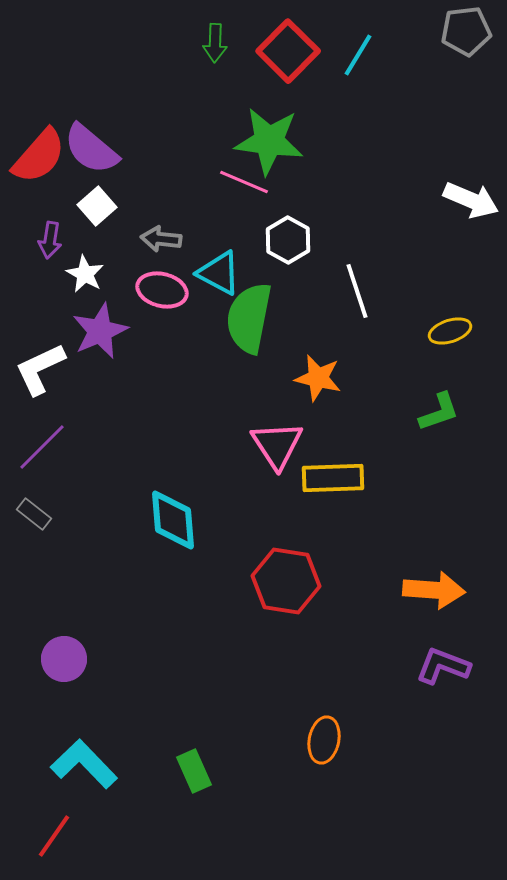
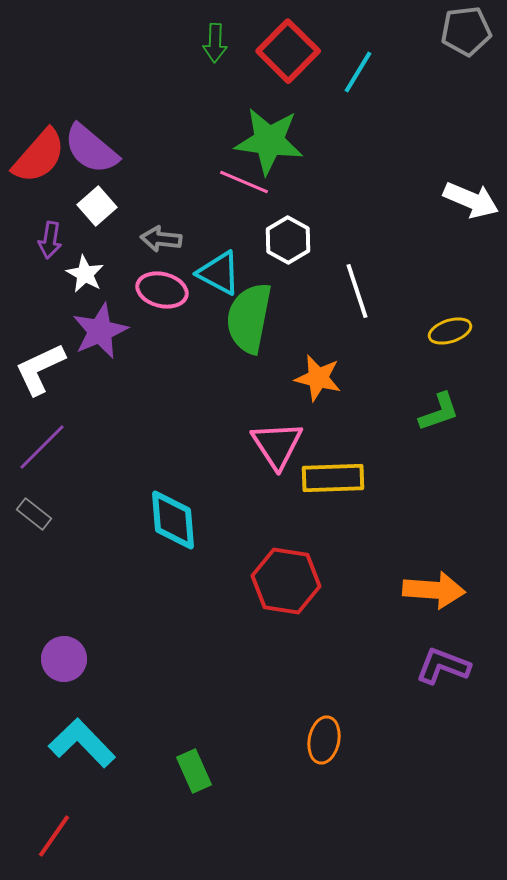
cyan line: moved 17 px down
cyan L-shape: moved 2 px left, 21 px up
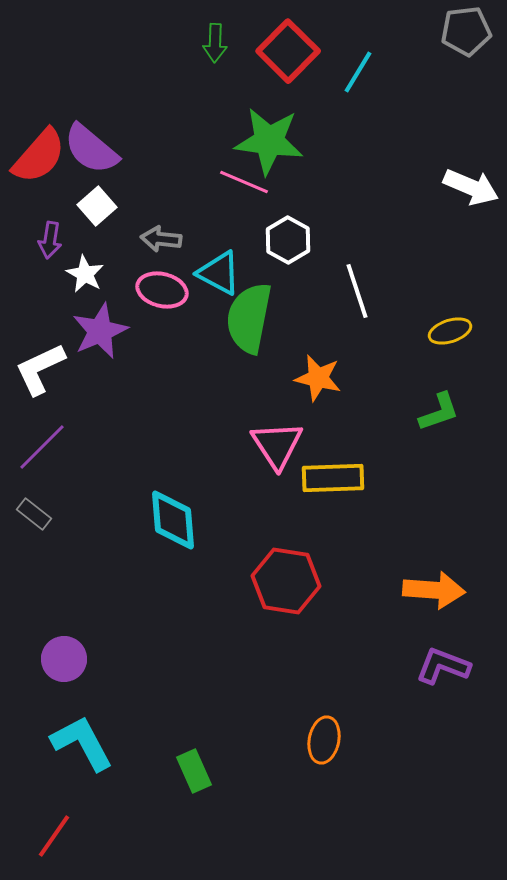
white arrow: moved 13 px up
cyan L-shape: rotated 16 degrees clockwise
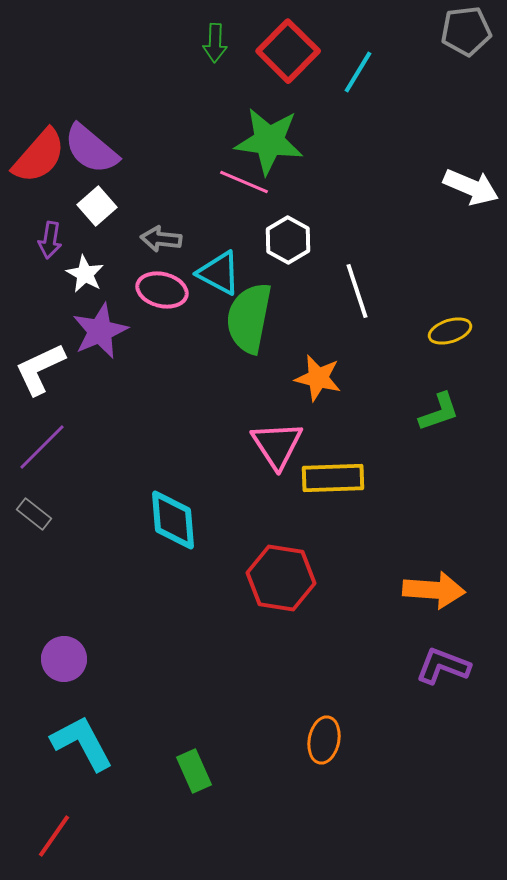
red hexagon: moved 5 px left, 3 px up
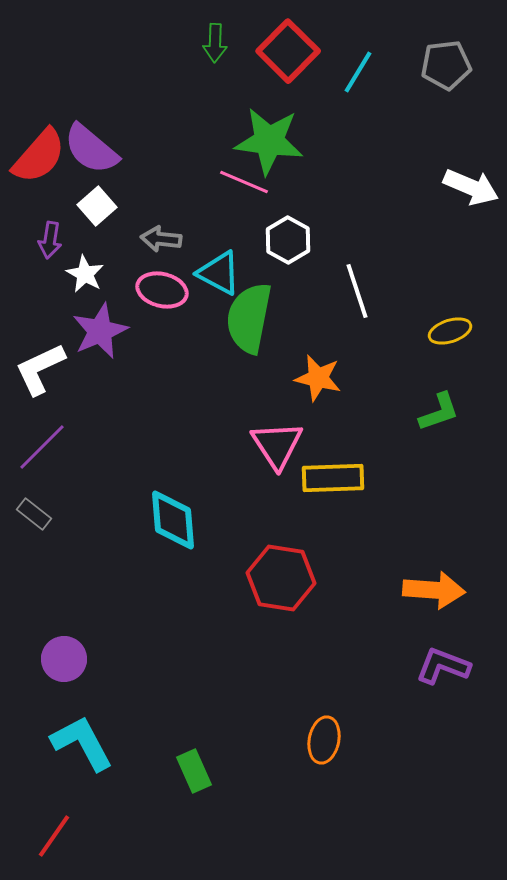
gray pentagon: moved 20 px left, 34 px down
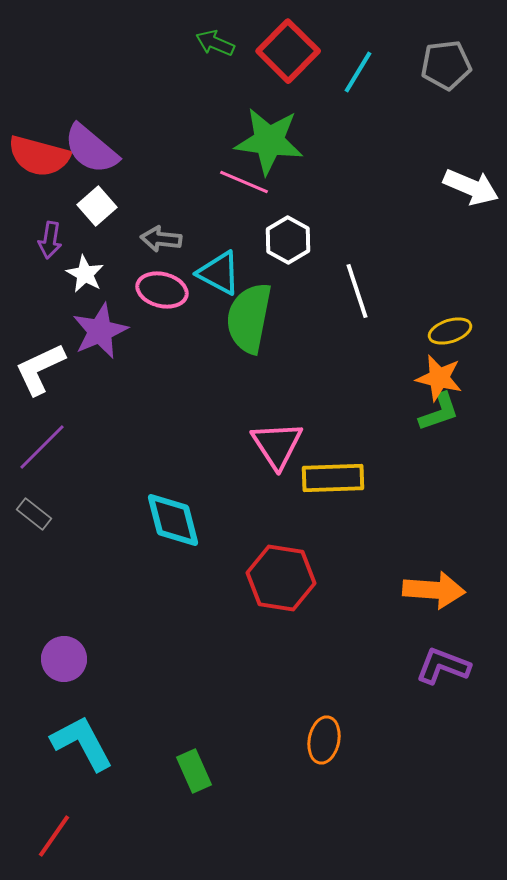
green arrow: rotated 111 degrees clockwise
red semicircle: rotated 64 degrees clockwise
orange star: moved 121 px right
cyan diamond: rotated 10 degrees counterclockwise
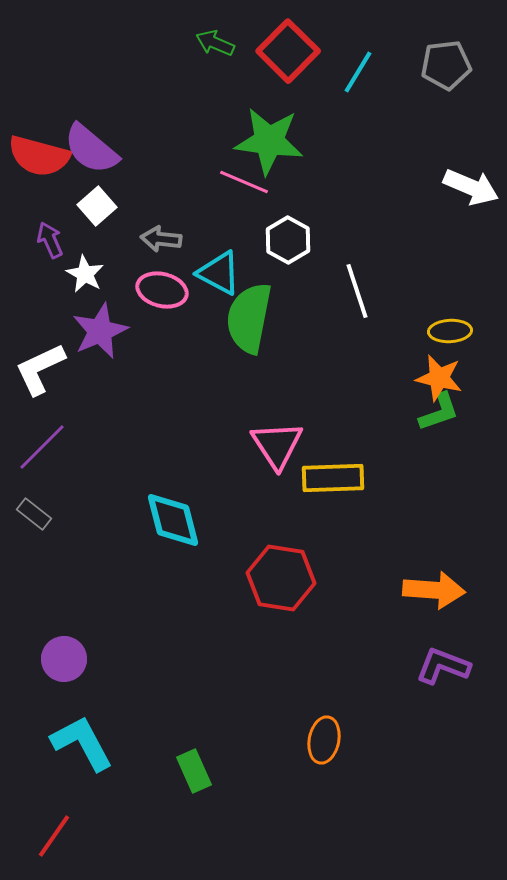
purple arrow: rotated 147 degrees clockwise
yellow ellipse: rotated 15 degrees clockwise
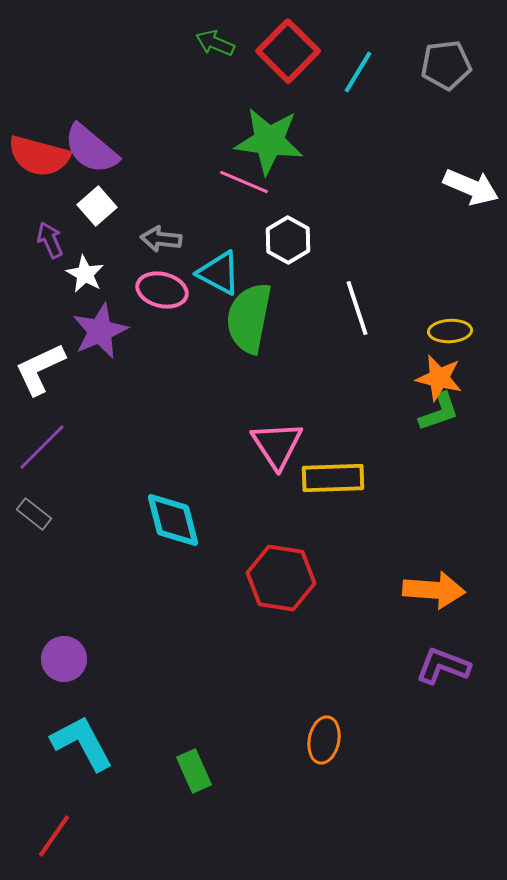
white line: moved 17 px down
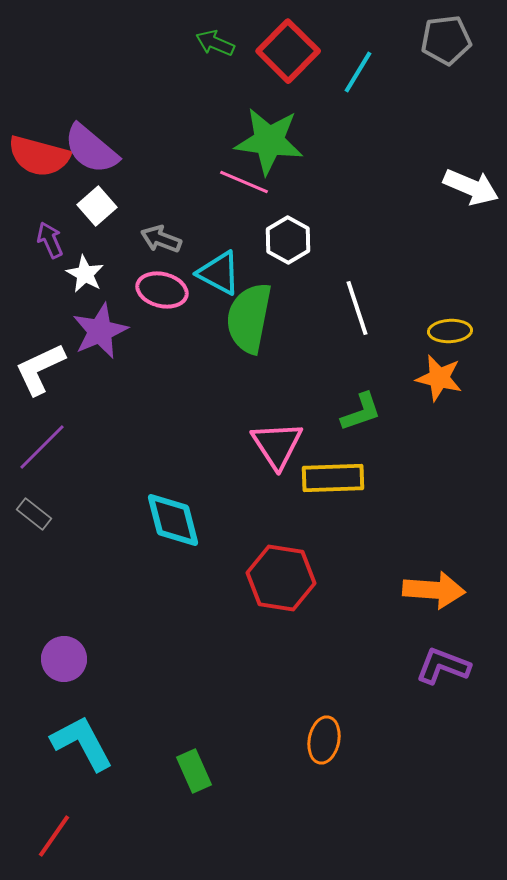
gray pentagon: moved 25 px up
gray arrow: rotated 15 degrees clockwise
green L-shape: moved 78 px left
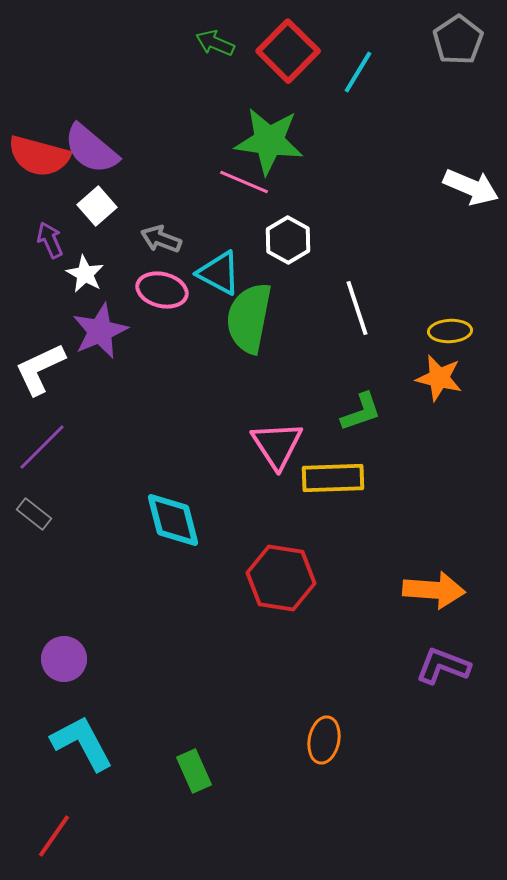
gray pentagon: moved 12 px right; rotated 27 degrees counterclockwise
